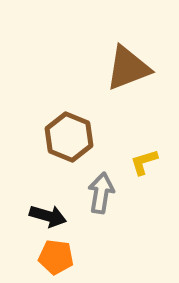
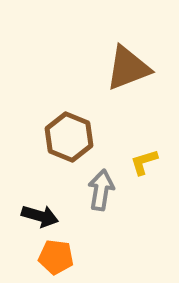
gray arrow: moved 3 px up
black arrow: moved 8 px left
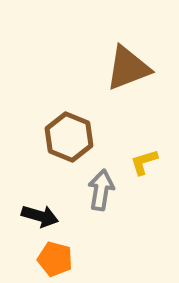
orange pentagon: moved 1 px left, 2 px down; rotated 8 degrees clockwise
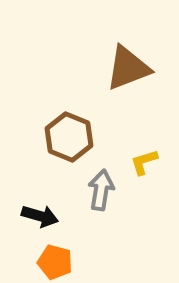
orange pentagon: moved 3 px down
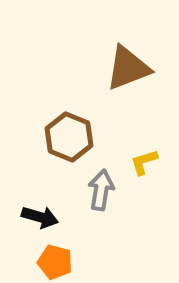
black arrow: moved 1 px down
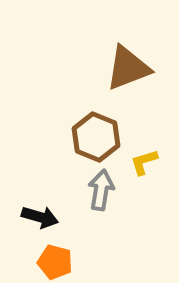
brown hexagon: moved 27 px right
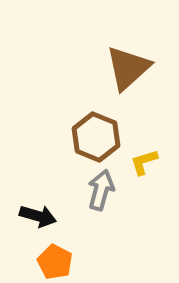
brown triangle: rotated 21 degrees counterclockwise
gray arrow: rotated 6 degrees clockwise
black arrow: moved 2 px left, 1 px up
orange pentagon: rotated 12 degrees clockwise
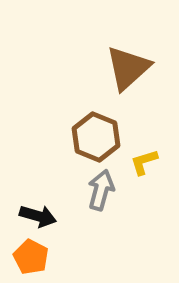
orange pentagon: moved 24 px left, 5 px up
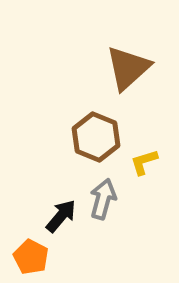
gray arrow: moved 2 px right, 9 px down
black arrow: moved 23 px right; rotated 66 degrees counterclockwise
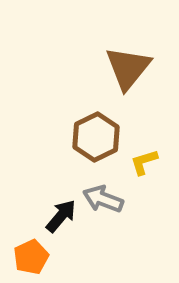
brown triangle: rotated 9 degrees counterclockwise
brown hexagon: rotated 12 degrees clockwise
gray arrow: rotated 84 degrees counterclockwise
orange pentagon: rotated 20 degrees clockwise
